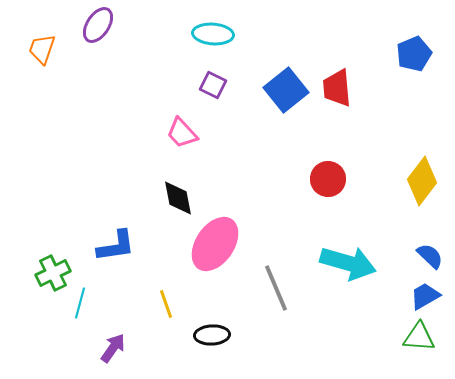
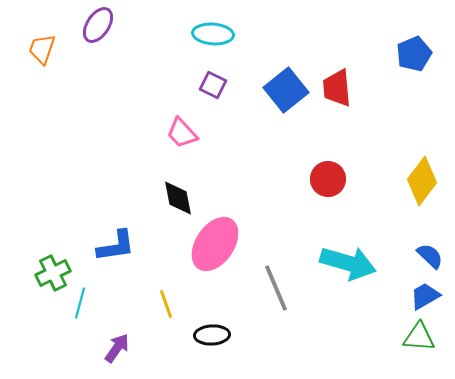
purple arrow: moved 4 px right
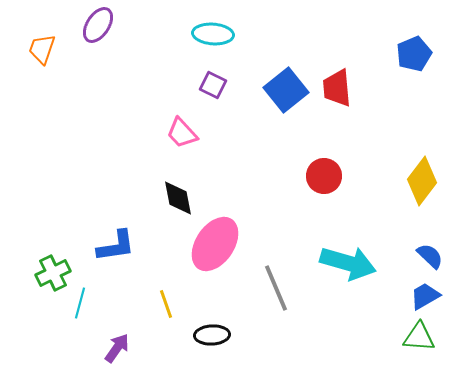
red circle: moved 4 px left, 3 px up
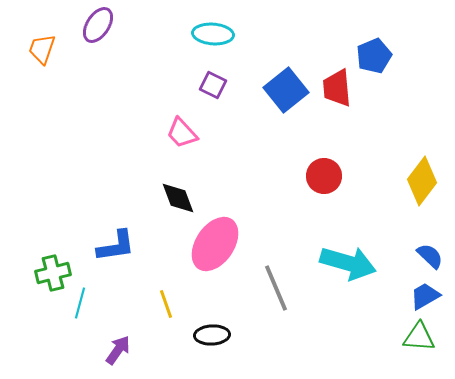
blue pentagon: moved 40 px left, 2 px down
black diamond: rotated 9 degrees counterclockwise
green cross: rotated 12 degrees clockwise
purple arrow: moved 1 px right, 2 px down
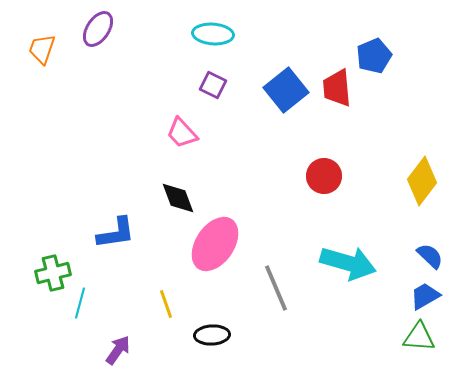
purple ellipse: moved 4 px down
blue L-shape: moved 13 px up
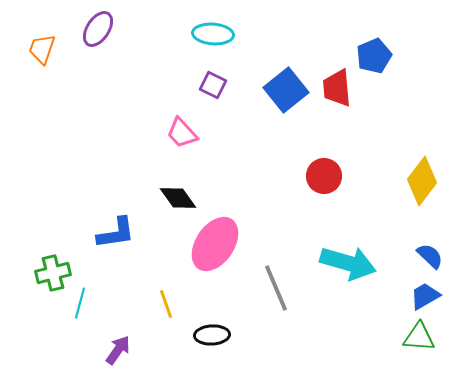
black diamond: rotated 15 degrees counterclockwise
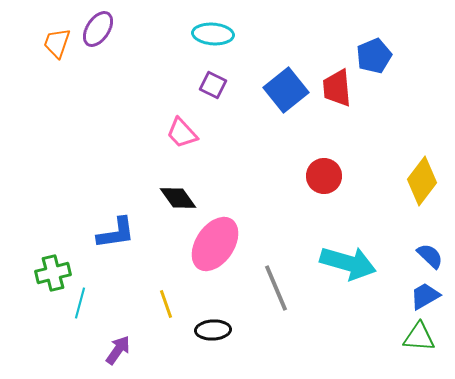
orange trapezoid: moved 15 px right, 6 px up
black ellipse: moved 1 px right, 5 px up
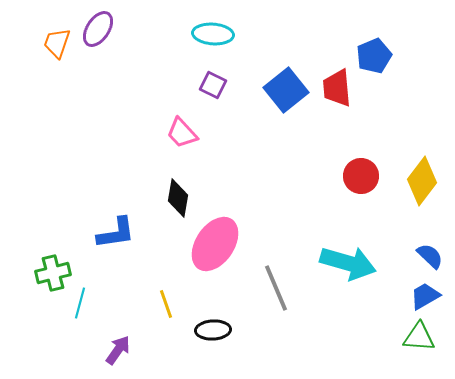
red circle: moved 37 px right
black diamond: rotated 45 degrees clockwise
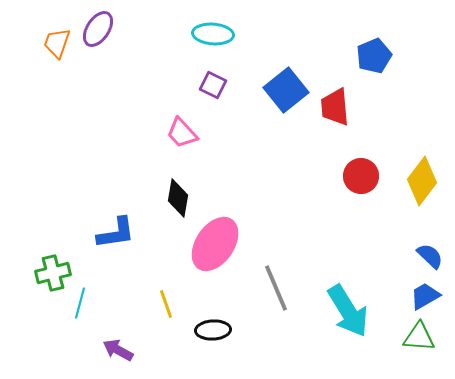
red trapezoid: moved 2 px left, 19 px down
cyan arrow: moved 48 px down; rotated 42 degrees clockwise
purple arrow: rotated 96 degrees counterclockwise
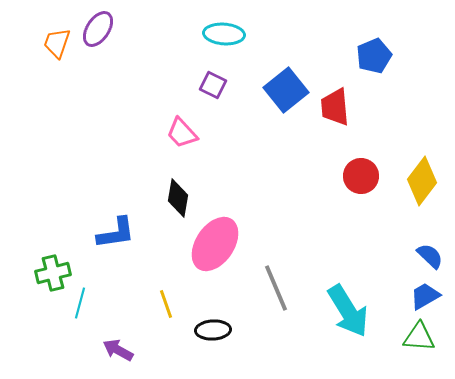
cyan ellipse: moved 11 px right
